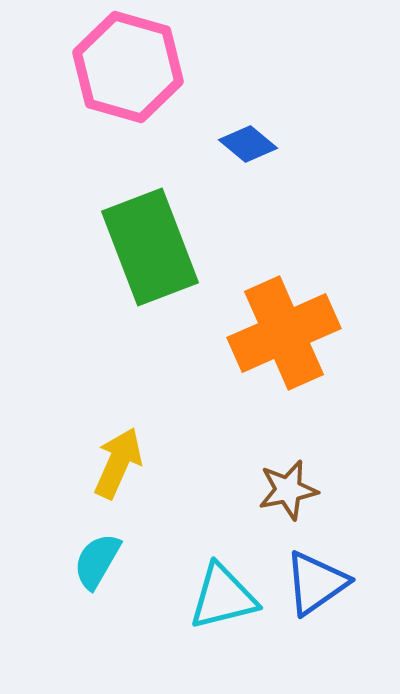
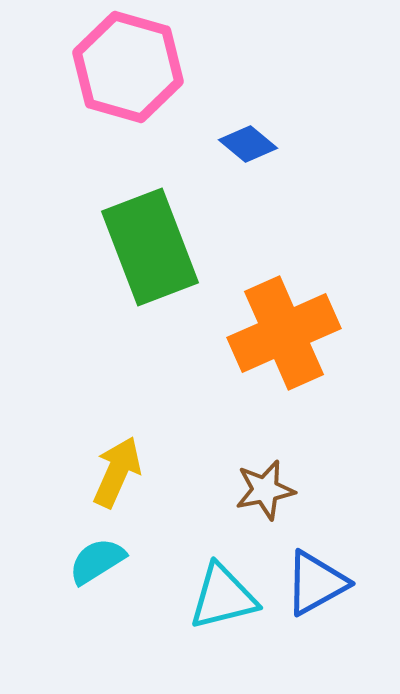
yellow arrow: moved 1 px left, 9 px down
brown star: moved 23 px left
cyan semicircle: rotated 28 degrees clockwise
blue triangle: rotated 6 degrees clockwise
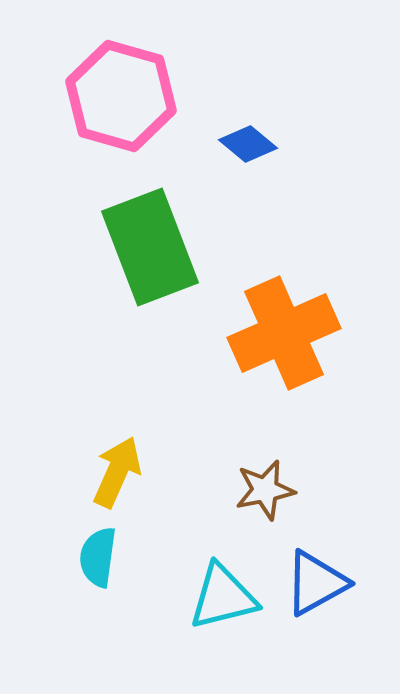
pink hexagon: moved 7 px left, 29 px down
cyan semicircle: moved 1 px right, 4 px up; rotated 50 degrees counterclockwise
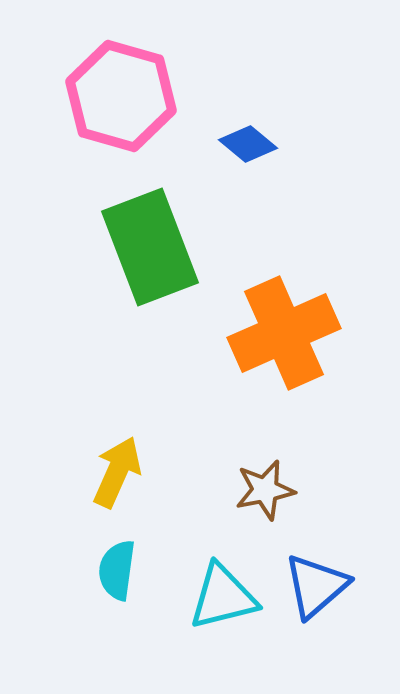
cyan semicircle: moved 19 px right, 13 px down
blue triangle: moved 3 px down; rotated 12 degrees counterclockwise
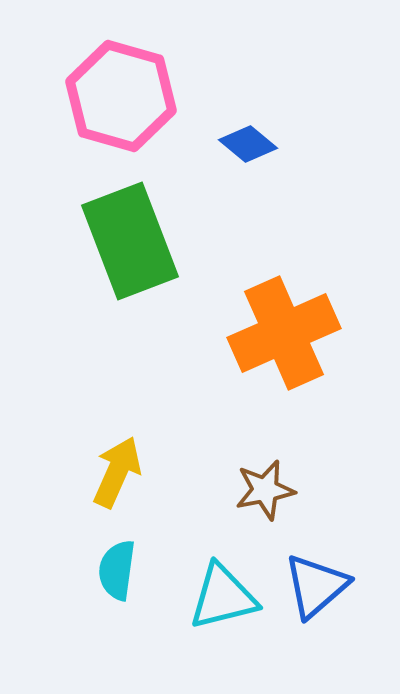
green rectangle: moved 20 px left, 6 px up
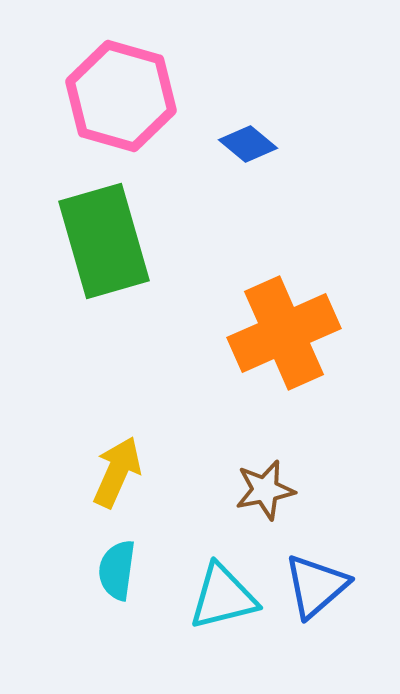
green rectangle: moved 26 px left; rotated 5 degrees clockwise
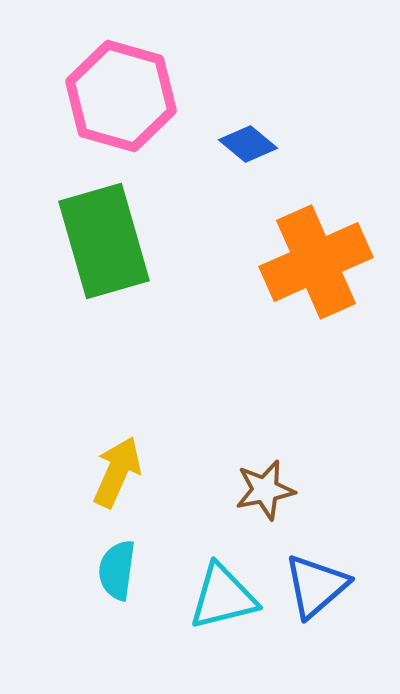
orange cross: moved 32 px right, 71 px up
